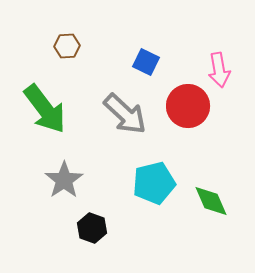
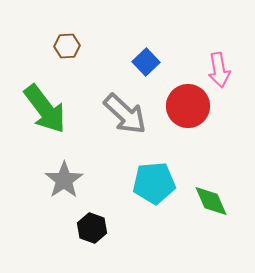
blue square: rotated 20 degrees clockwise
cyan pentagon: rotated 9 degrees clockwise
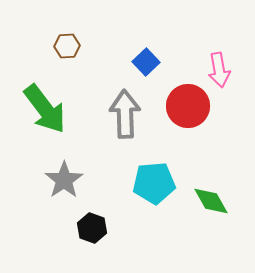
gray arrow: rotated 135 degrees counterclockwise
green diamond: rotated 6 degrees counterclockwise
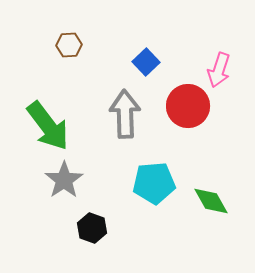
brown hexagon: moved 2 px right, 1 px up
pink arrow: rotated 28 degrees clockwise
green arrow: moved 3 px right, 17 px down
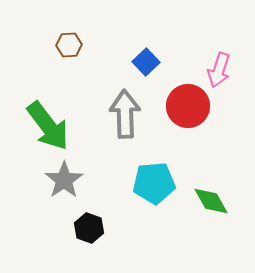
black hexagon: moved 3 px left
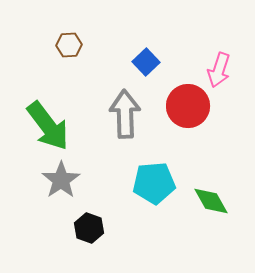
gray star: moved 3 px left
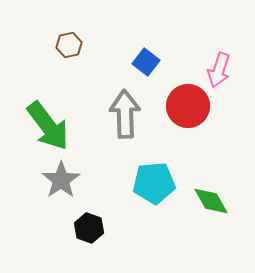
brown hexagon: rotated 10 degrees counterclockwise
blue square: rotated 8 degrees counterclockwise
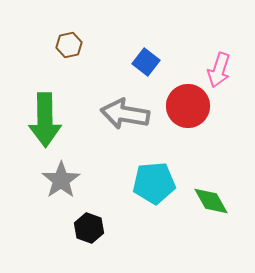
gray arrow: rotated 78 degrees counterclockwise
green arrow: moved 3 px left, 6 px up; rotated 36 degrees clockwise
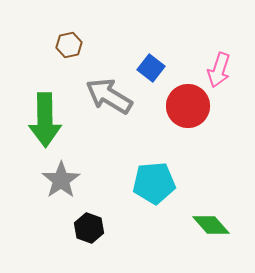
blue square: moved 5 px right, 6 px down
gray arrow: moved 16 px left, 18 px up; rotated 21 degrees clockwise
green diamond: moved 24 px down; rotated 12 degrees counterclockwise
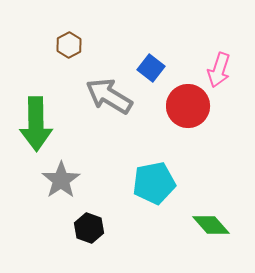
brown hexagon: rotated 15 degrees counterclockwise
green arrow: moved 9 px left, 4 px down
cyan pentagon: rotated 6 degrees counterclockwise
